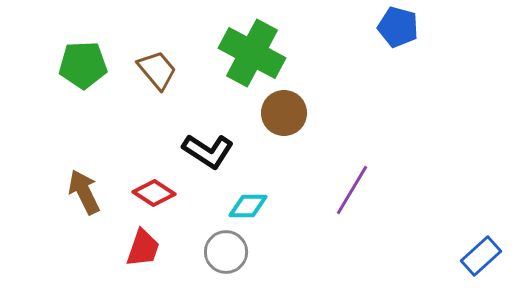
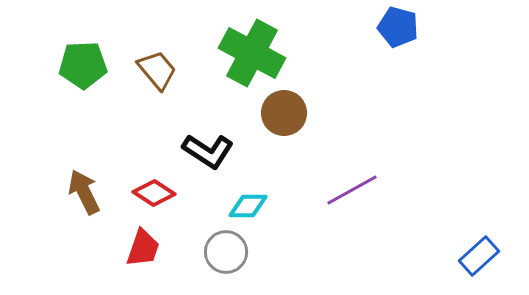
purple line: rotated 30 degrees clockwise
blue rectangle: moved 2 px left
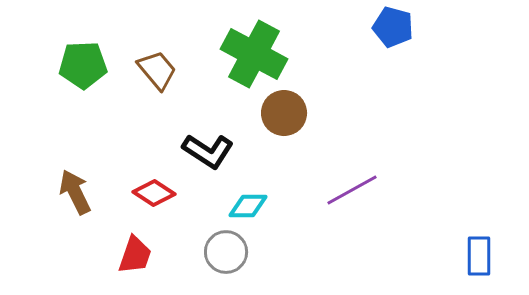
blue pentagon: moved 5 px left
green cross: moved 2 px right, 1 px down
brown arrow: moved 9 px left
red trapezoid: moved 8 px left, 7 px down
blue rectangle: rotated 48 degrees counterclockwise
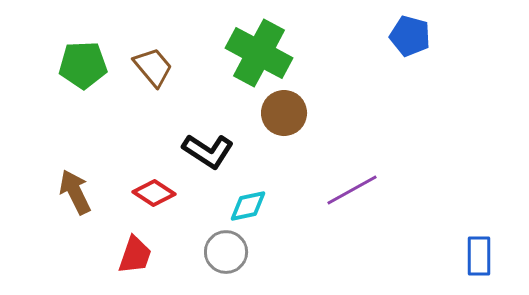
blue pentagon: moved 17 px right, 9 px down
green cross: moved 5 px right, 1 px up
brown trapezoid: moved 4 px left, 3 px up
cyan diamond: rotated 12 degrees counterclockwise
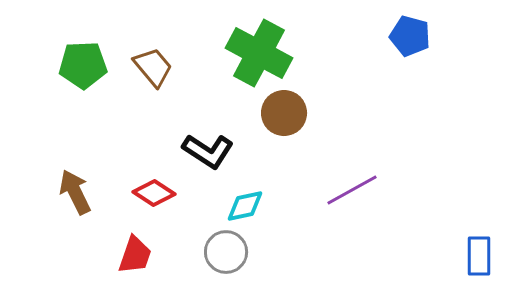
cyan diamond: moved 3 px left
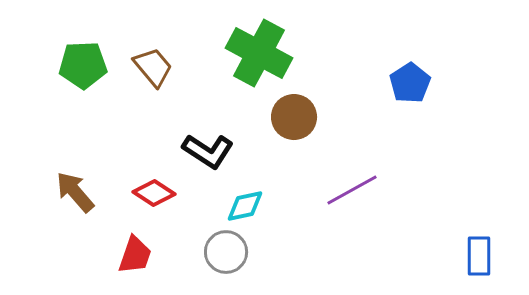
blue pentagon: moved 47 px down; rotated 24 degrees clockwise
brown circle: moved 10 px right, 4 px down
brown arrow: rotated 15 degrees counterclockwise
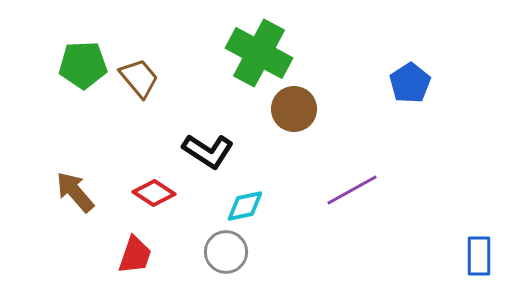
brown trapezoid: moved 14 px left, 11 px down
brown circle: moved 8 px up
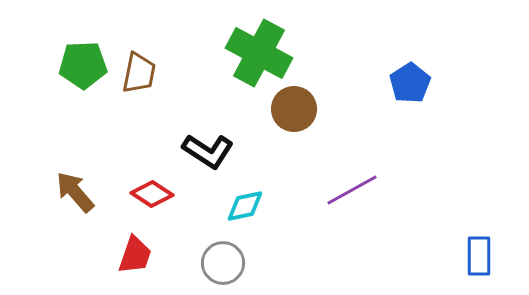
brown trapezoid: moved 5 px up; rotated 51 degrees clockwise
red diamond: moved 2 px left, 1 px down
gray circle: moved 3 px left, 11 px down
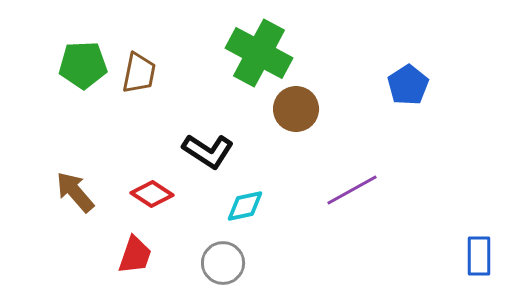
blue pentagon: moved 2 px left, 2 px down
brown circle: moved 2 px right
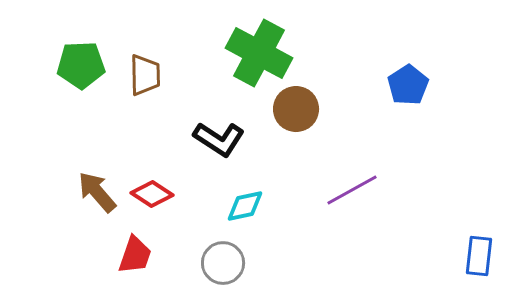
green pentagon: moved 2 px left
brown trapezoid: moved 6 px right, 2 px down; rotated 12 degrees counterclockwise
black L-shape: moved 11 px right, 12 px up
brown arrow: moved 22 px right
blue rectangle: rotated 6 degrees clockwise
